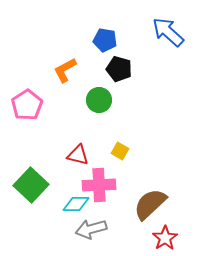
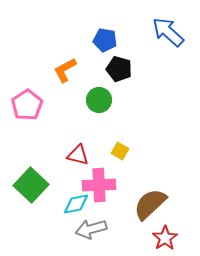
cyan diamond: rotated 12 degrees counterclockwise
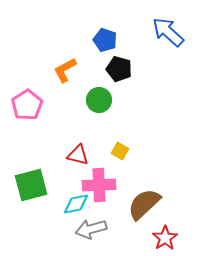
blue pentagon: rotated 10 degrees clockwise
green square: rotated 32 degrees clockwise
brown semicircle: moved 6 px left
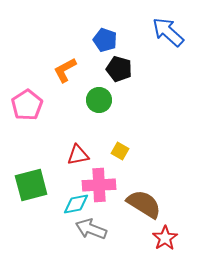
red triangle: rotated 25 degrees counterclockwise
brown semicircle: rotated 75 degrees clockwise
gray arrow: rotated 36 degrees clockwise
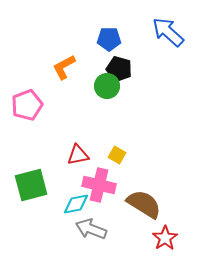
blue pentagon: moved 4 px right, 1 px up; rotated 20 degrees counterclockwise
orange L-shape: moved 1 px left, 3 px up
green circle: moved 8 px right, 14 px up
pink pentagon: rotated 12 degrees clockwise
yellow square: moved 3 px left, 4 px down
pink cross: rotated 16 degrees clockwise
